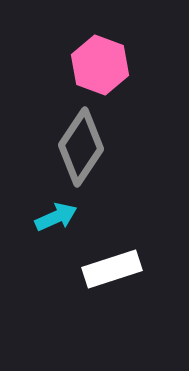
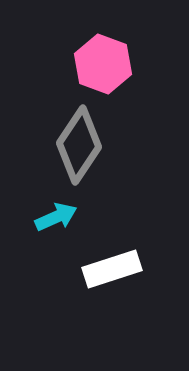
pink hexagon: moved 3 px right, 1 px up
gray diamond: moved 2 px left, 2 px up
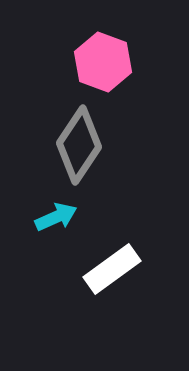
pink hexagon: moved 2 px up
white rectangle: rotated 18 degrees counterclockwise
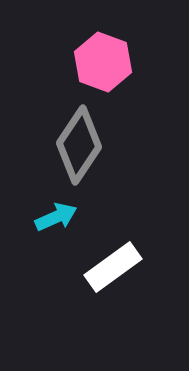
white rectangle: moved 1 px right, 2 px up
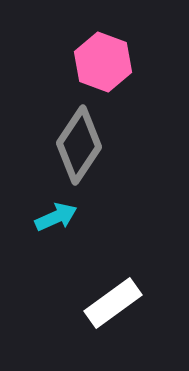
white rectangle: moved 36 px down
